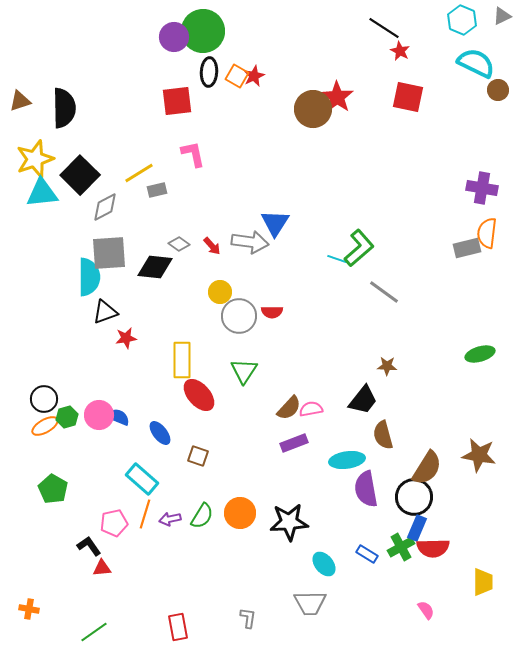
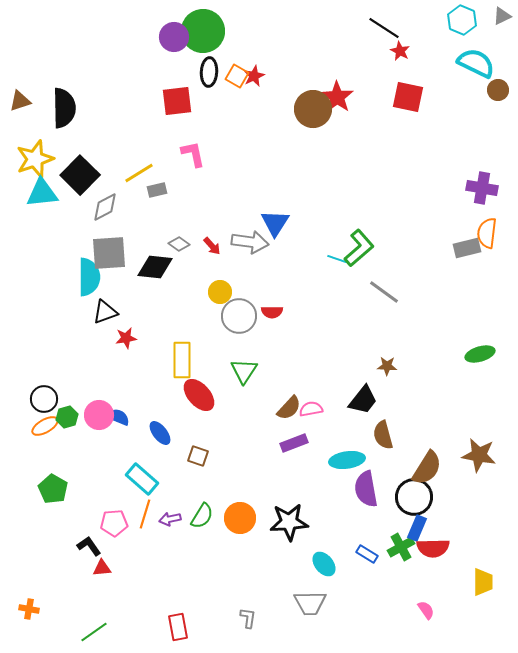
orange circle at (240, 513): moved 5 px down
pink pentagon at (114, 523): rotated 8 degrees clockwise
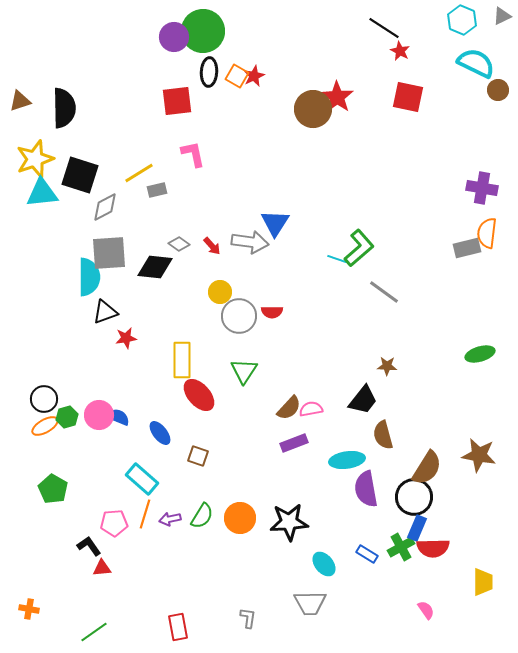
black square at (80, 175): rotated 27 degrees counterclockwise
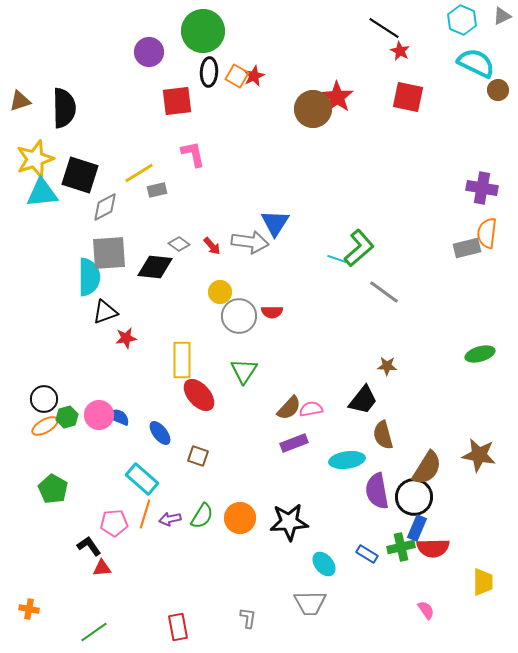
purple circle at (174, 37): moved 25 px left, 15 px down
purple semicircle at (366, 489): moved 11 px right, 2 px down
green cross at (401, 547): rotated 16 degrees clockwise
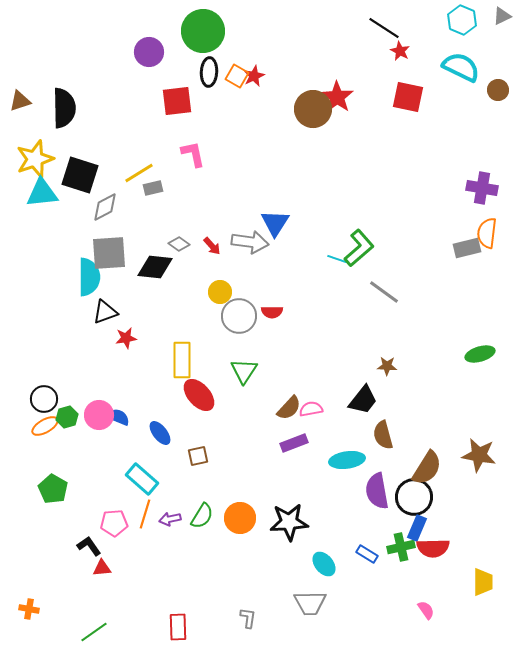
cyan semicircle at (476, 63): moved 15 px left, 4 px down
gray rectangle at (157, 190): moved 4 px left, 2 px up
brown square at (198, 456): rotated 30 degrees counterclockwise
red rectangle at (178, 627): rotated 8 degrees clockwise
